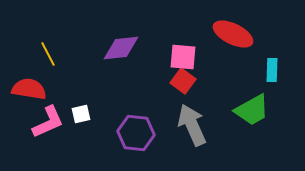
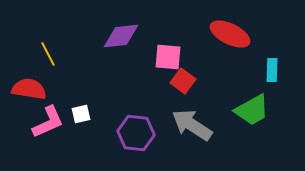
red ellipse: moved 3 px left
purple diamond: moved 12 px up
pink square: moved 15 px left
gray arrow: rotated 33 degrees counterclockwise
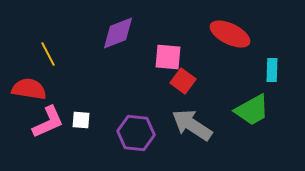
purple diamond: moved 3 px left, 3 px up; rotated 15 degrees counterclockwise
white square: moved 6 px down; rotated 18 degrees clockwise
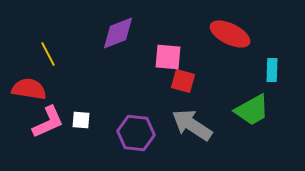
red square: rotated 20 degrees counterclockwise
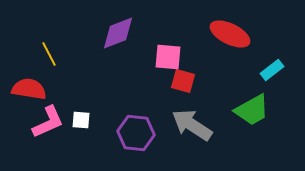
yellow line: moved 1 px right
cyan rectangle: rotated 50 degrees clockwise
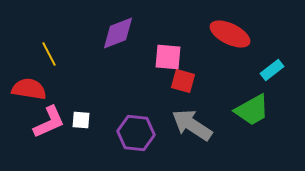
pink L-shape: moved 1 px right
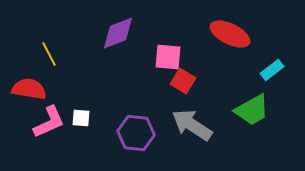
red square: rotated 15 degrees clockwise
white square: moved 2 px up
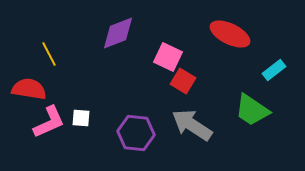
pink square: rotated 20 degrees clockwise
cyan rectangle: moved 2 px right
green trapezoid: rotated 63 degrees clockwise
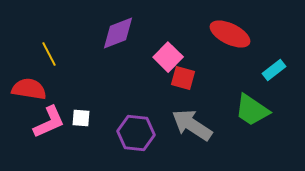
pink square: rotated 20 degrees clockwise
red square: moved 3 px up; rotated 15 degrees counterclockwise
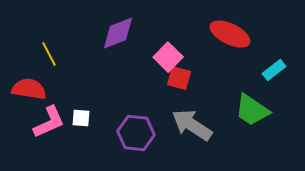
red square: moved 4 px left
